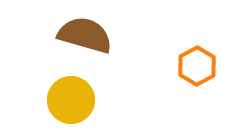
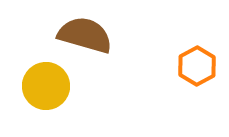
yellow circle: moved 25 px left, 14 px up
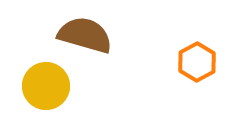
orange hexagon: moved 4 px up
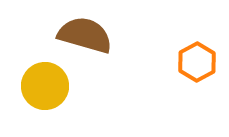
yellow circle: moved 1 px left
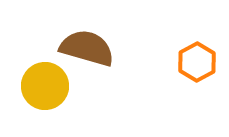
brown semicircle: moved 2 px right, 13 px down
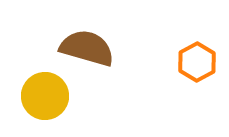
yellow circle: moved 10 px down
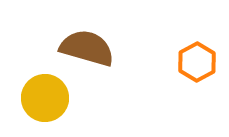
yellow circle: moved 2 px down
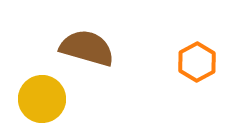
yellow circle: moved 3 px left, 1 px down
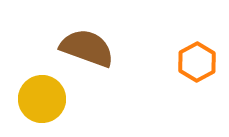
brown semicircle: rotated 4 degrees clockwise
